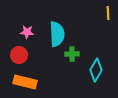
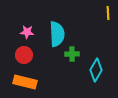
red circle: moved 5 px right
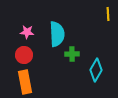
yellow line: moved 1 px down
orange rectangle: rotated 65 degrees clockwise
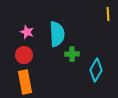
pink star: rotated 16 degrees clockwise
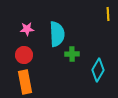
pink star: moved 3 px up; rotated 24 degrees counterclockwise
cyan diamond: moved 2 px right
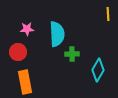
red circle: moved 6 px left, 3 px up
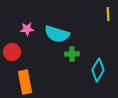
cyan semicircle: rotated 110 degrees clockwise
red circle: moved 6 px left
